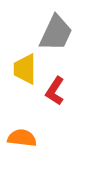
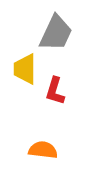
red L-shape: rotated 16 degrees counterclockwise
orange semicircle: moved 21 px right, 12 px down
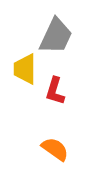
gray trapezoid: moved 3 px down
orange semicircle: moved 12 px right, 1 px up; rotated 28 degrees clockwise
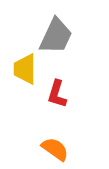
red L-shape: moved 2 px right, 3 px down
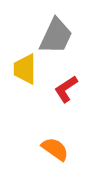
red L-shape: moved 9 px right, 5 px up; rotated 40 degrees clockwise
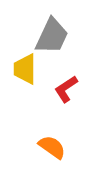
gray trapezoid: moved 4 px left
orange semicircle: moved 3 px left, 2 px up
